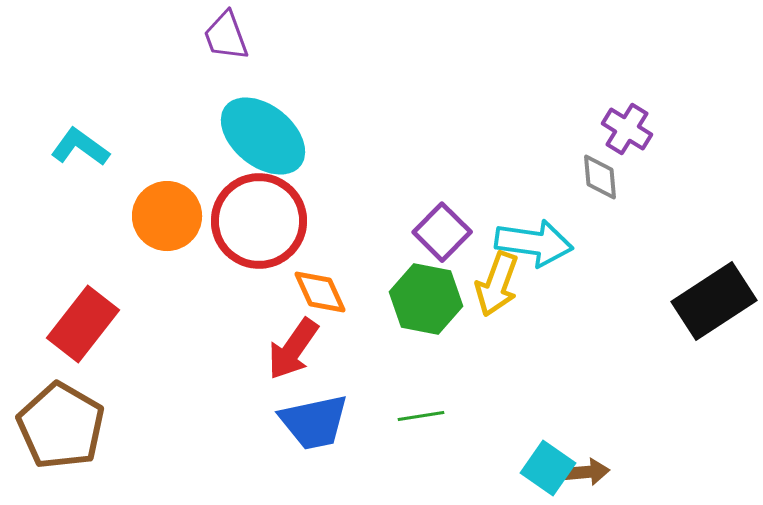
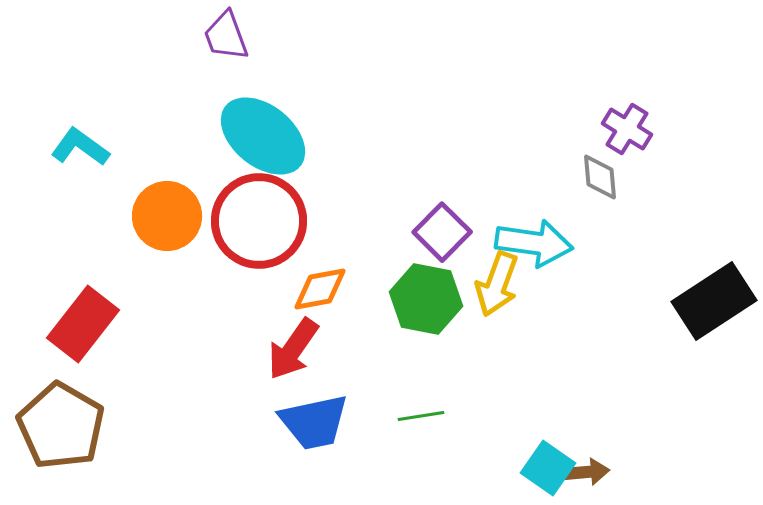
orange diamond: moved 3 px up; rotated 76 degrees counterclockwise
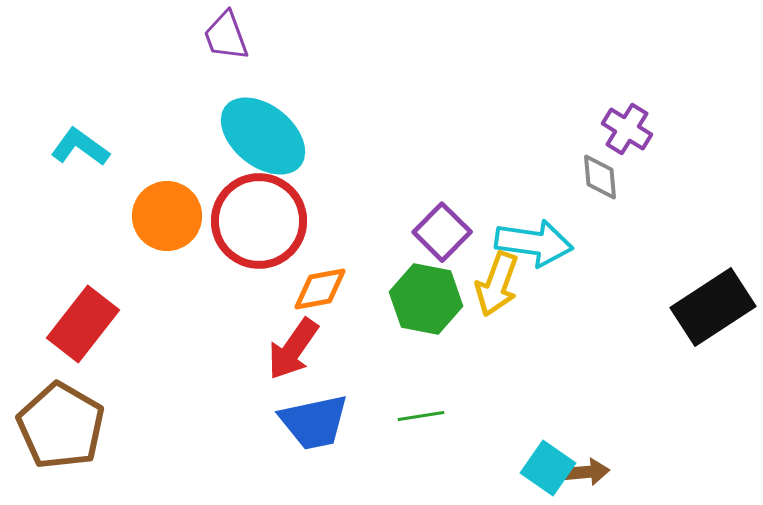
black rectangle: moved 1 px left, 6 px down
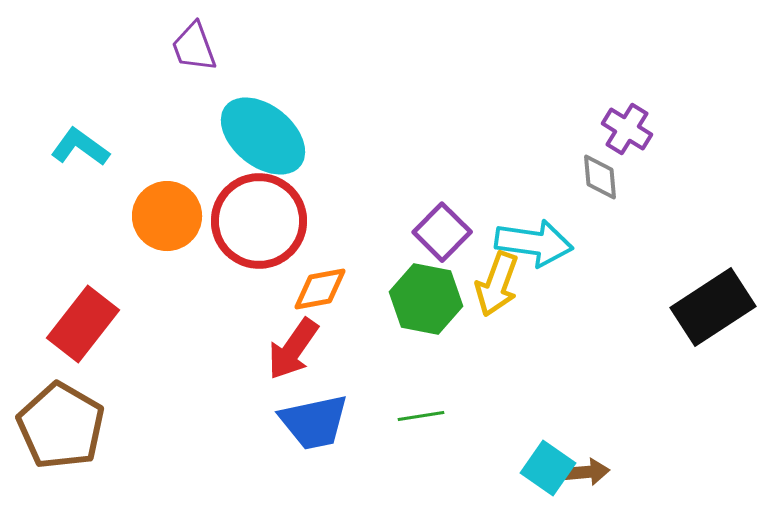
purple trapezoid: moved 32 px left, 11 px down
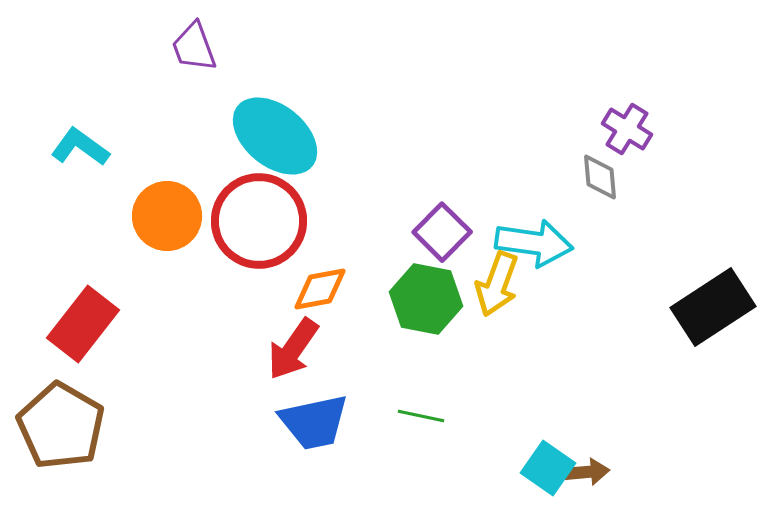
cyan ellipse: moved 12 px right
green line: rotated 21 degrees clockwise
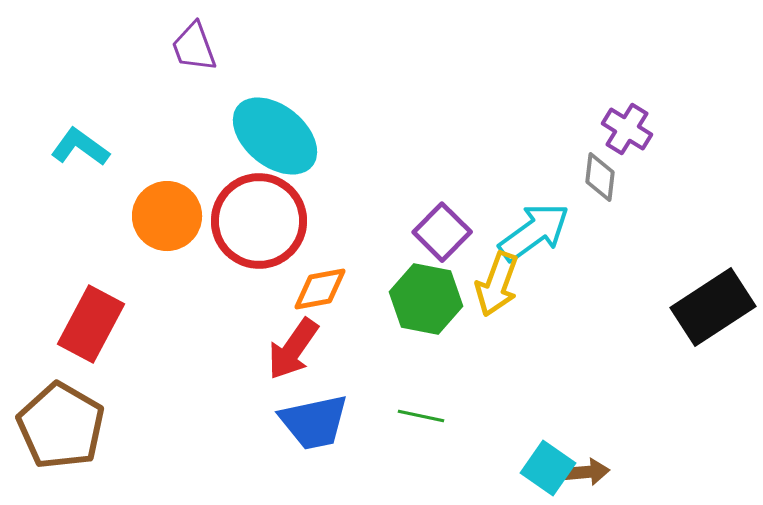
gray diamond: rotated 12 degrees clockwise
cyan arrow: moved 11 px up; rotated 44 degrees counterclockwise
red rectangle: moved 8 px right; rotated 10 degrees counterclockwise
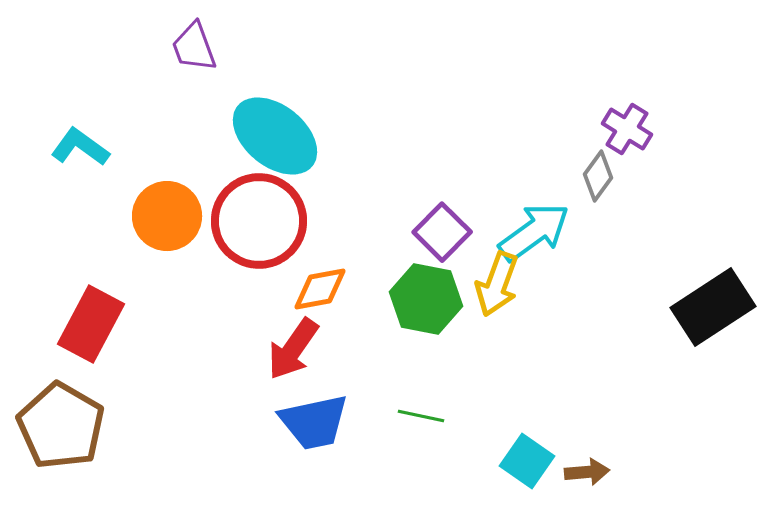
gray diamond: moved 2 px left, 1 px up; rotated 30 degrees clockwise
cyan square: moved 21 px left, 7 px up
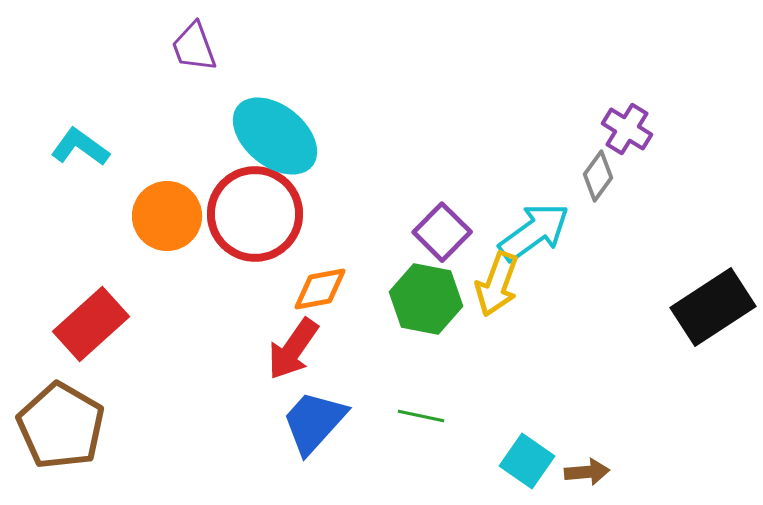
red circle: moved 4 px left, 7 px up
red rectangle: rotated 20 degrees clockwise
blue trapezoid: rotated 144 degrees clockwise
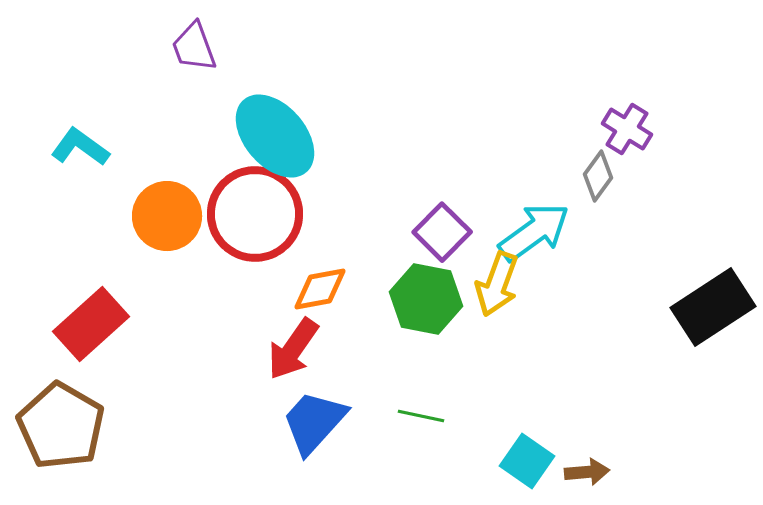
cyan ellipse: rotated 10 degrees clockwise
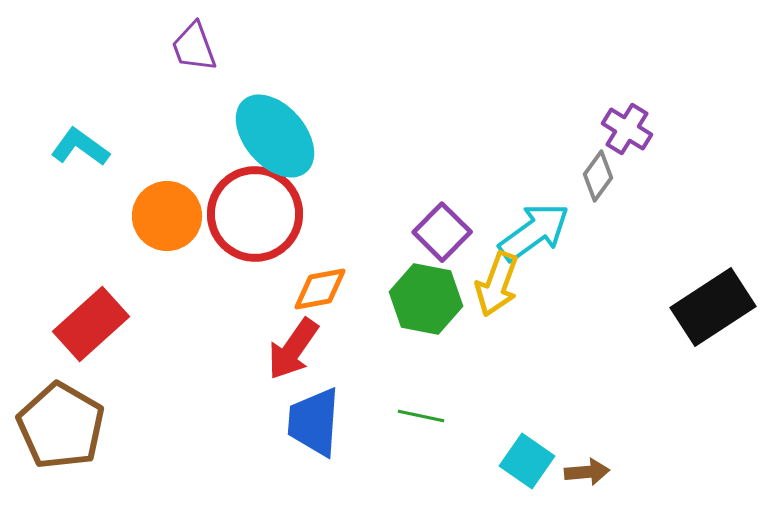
blue trapezoid: rotated 38 degrees counterclockwise
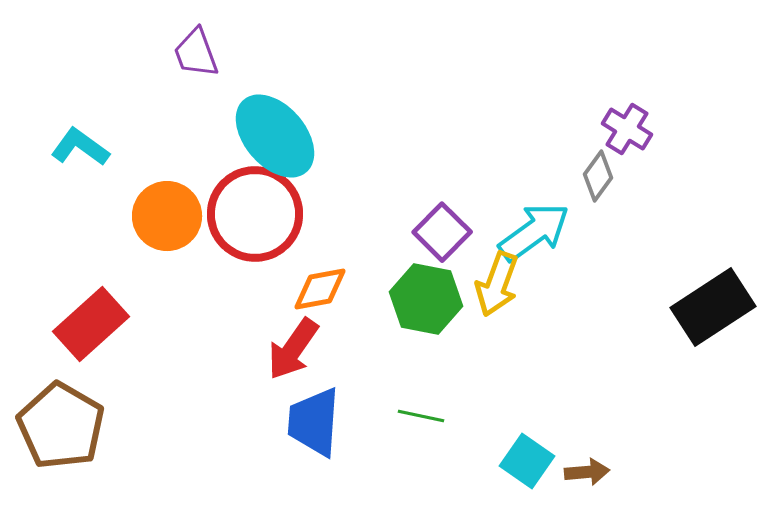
purple trapezoid: moved 2 px right, 6 px down
